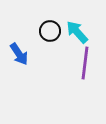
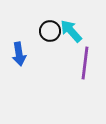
cyan arrow: moved 6 px left, 1 px up
blue arrow: rotated 25 degrees clockwise
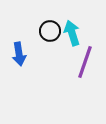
cyan arrow: moved 1 px right, 2 px down; rotated 25 degrees clockwise
purple line: moved 1 px up; rotated 12 degrees clockwise
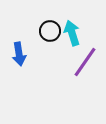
purple line: rotated 16 degrees clockwise
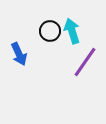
cyan arrow: moved 2 px up
blue arrow: rotated 15 degrees counterclockwise
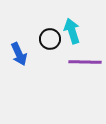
black circle: moved 8 px down
purple line: rotated 56 degrees clockwise
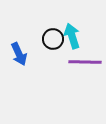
cyan arrow: moved 5 px down
black circle: moved 3 px right
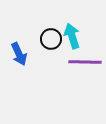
black circle: moved 2 px left
